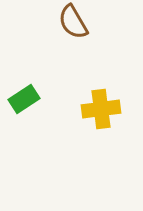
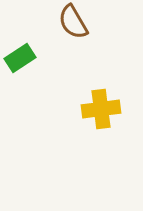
green rectangle: moved 4 px left, 41 px up
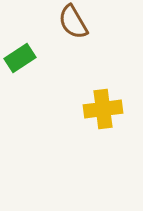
yellow cross: moved 2 px right
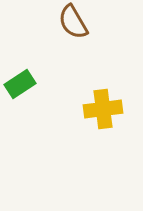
green rectangle: moved 26 px down
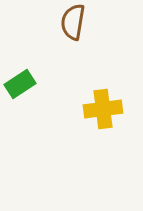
brown semicircle: rotated 39 degrees clockwise
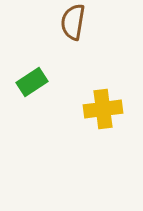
green rectangle: moved 12 px right, 2 px up
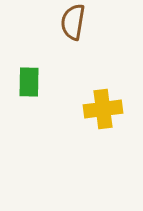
green rectangle: moved 3 px left; rotated 56 degrees counterclockwise
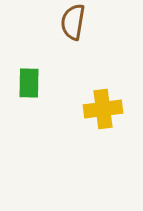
green rectangle: moved 1 px down
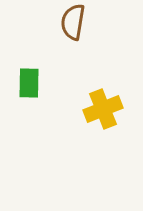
yellow cross: rotated 15 degrees counterclockwise
